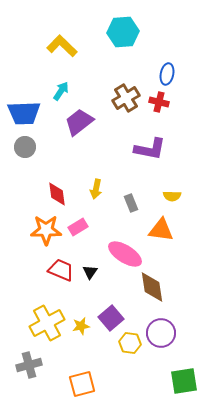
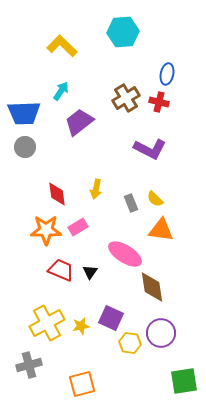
purple L-shape: rotated 16 degrees clockwise
yellow semicircle: moved 17 px left, 3 px down; rotated 42 degrees clockwise
purple square: rotated 25 degrees counterclockwise
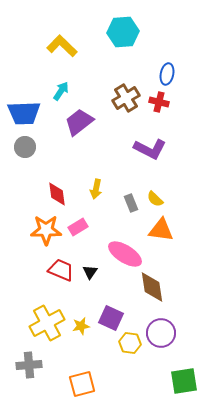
gray cross: rotated 10 degrees clockwise
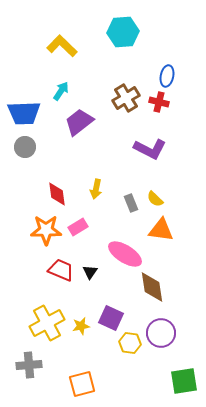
blue ellipse: moved 2 px down
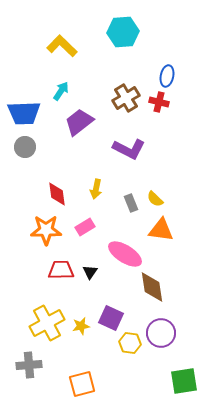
purple L-shape: moved 21 px left
pink rectangle: moved 7 px right
red trapezoid: rotated 24 degrees counterclockwise
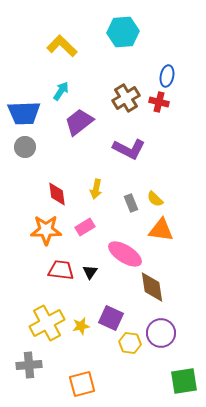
red trapezoid: rotated 8 degrees clockwise
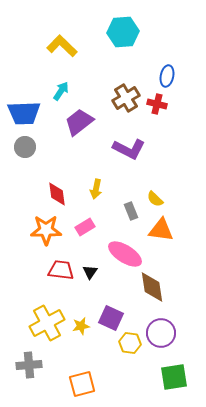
red cross: moved 2 px left, 2 px down
gray rectangle: moved 8 px down
green square: moved 10 px left, 4 px up
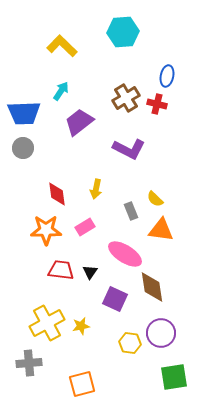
gray circle: moved 2 px left, 1 px down
purple square: moved 4 px right, 19 px up
gray cross: moved 2 px up
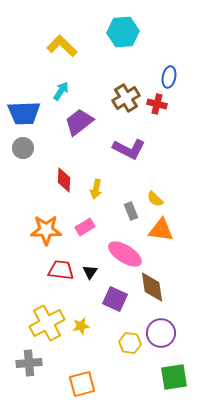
blue ellipse: moved 2 px right, 1 px down
red diamond: moved 7 px right, 14 px up; rotated 10 degrees clockwise
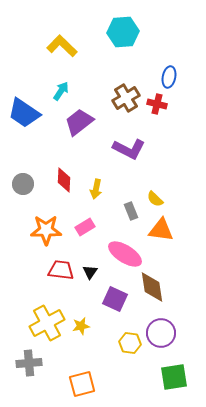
blue trapezoid: rotated 36 degrees clockwise
gray circle: moved 36 px down
